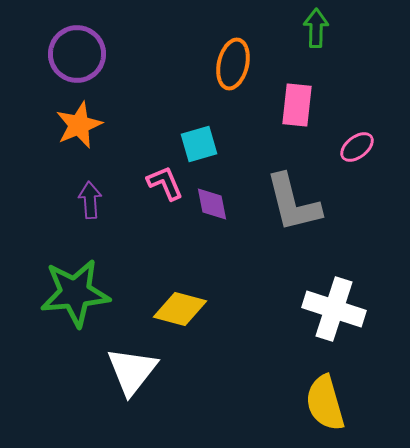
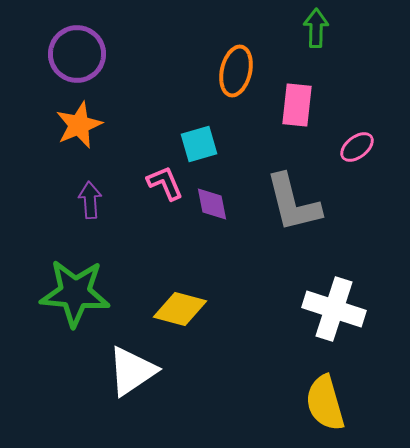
orange ellipse: moved 3 px right, 7 px down
green star: rotated 10 degrees clockwise
white triangle: rotated 18 degrees clockwise
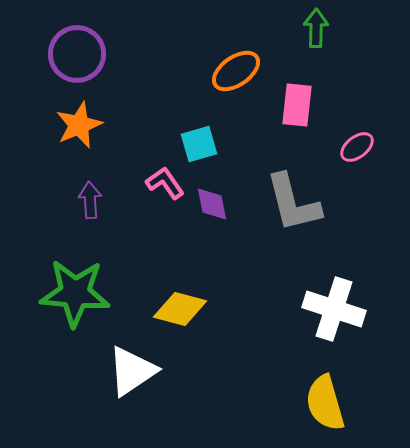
orange ellipse: rotated 42 degrees clockwise
pink L-shape: rotated 12 degrees counterclockwise
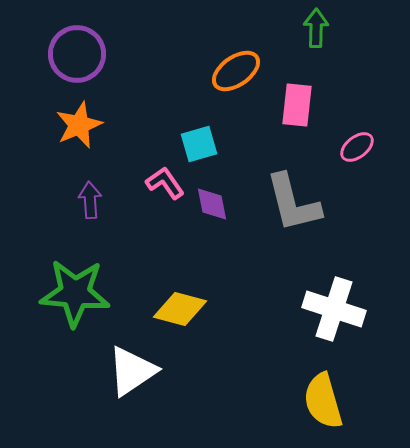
yellow semicircle: moved 2 px left, 2 px up
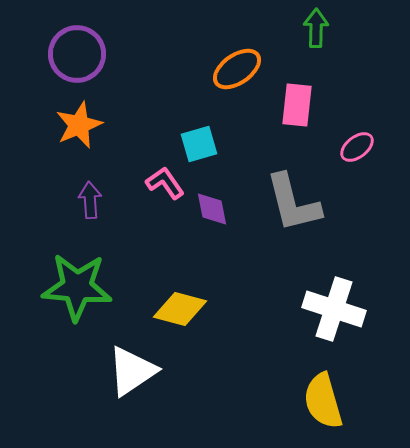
orange ellipse: moved 1 px right, 2 px up
purple diamond: moved 5 px down
green star: moved 2 px right, 6 px up
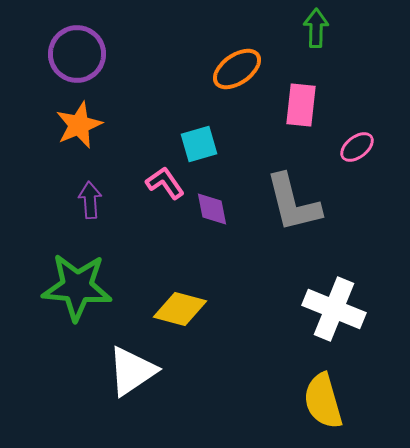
pink rectangle: moved 4 px right
white cross: rotated 4 degrees clockwise
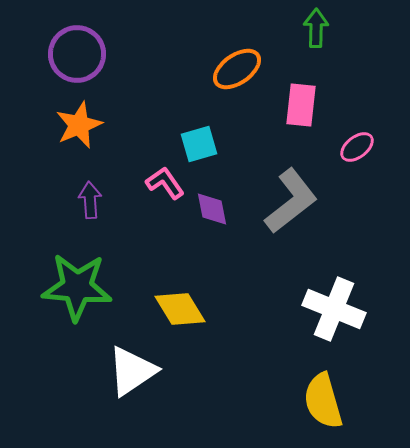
gray L-shape: moved 2 px left, 2 px up; rotated 114 degrees counterclockwise
yellow diamond: rotated 44 degrees clockwise
